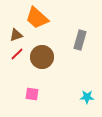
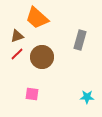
brown triangle: moved 1 px right, 1 px down
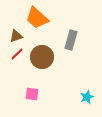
brown triangle: moved 1 px left
gray rectangle: moved 9 px left
cyan star: rotated 24 degrees counterclockwise
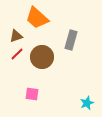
cyan star: moved 6 px down
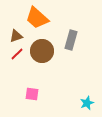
brown circle: moved 6 px up
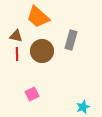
orange trapezoid: moved 1 px right, 1 px up
brown triangle: rotated 32 degrees clockwise
red line: rotated 48 degrees counterclockwise
pink square: rotated 32 degrees counterclockwise
cyan star: moved 4 px left, 4 px down
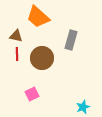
brown circle: moved 7 px down
